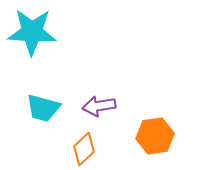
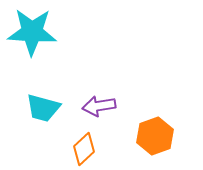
orange hexagon: rotated 12 degrees counterclockwise
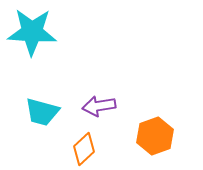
cyan trapezoid: moved 1 px left, 4 px down
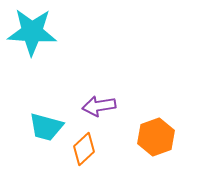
cyan trapezoid: moved 4 px right, 15 px down
orange hexagon: moved 1 px right, 1 px down
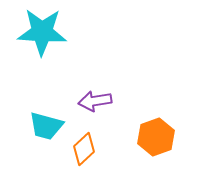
cyan star: moved 10 px right
purple arrow: moved 4 px left, 5 px up
cyan trapezoid: moved 1 px up
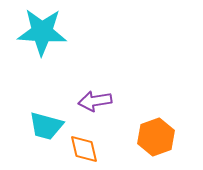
orange diamond: rotated 60 degrees counterclockwise
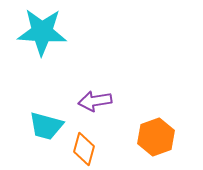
orange diamond: rotated 28 degrees clockwise
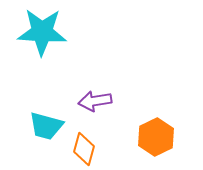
orange hexagon: rotated 6 degrees counterclockwise
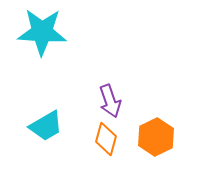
purple arrow: moved 15 px right; rotated 100 degrees counterclockwise
cyan trapezoid: rotated 45 degrees counterclockwise
orange diamond: moved 22 px right, 10 px up
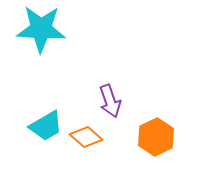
cyan star: moved 1 px left, 3 px up
orange diamond: moved 20 px left, 2 px up; rotated 64 degrees counterclockwise
